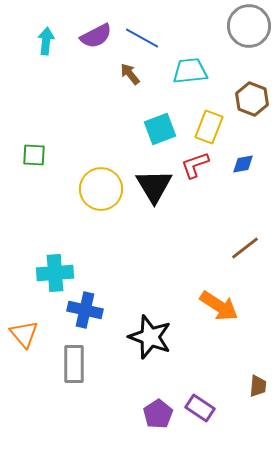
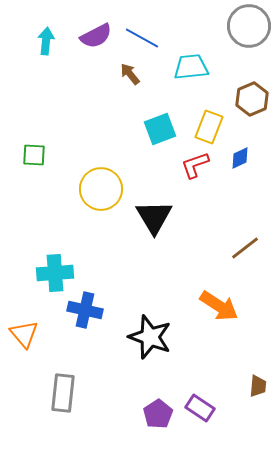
cyan trapezoid: moved 1 px right, 4 px up
brown hexagon: rotated 16 degrees clockwise
blue diamond: moved 3 px left, 6 px up; rotated 15 degrees counterclockwise
black triangle: moved 31 px down
gray rectangle: moved 11 px left, 29 px down; rotated 6 degrees clockwise
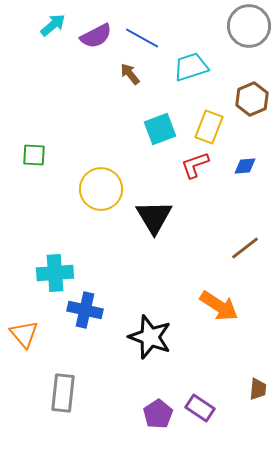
cyan arrow: moved 7 px right, 16 px up; rotated 44 degrees clockwise
cyan trapezoid: rotated 12 degrees counterclockwise
blue diamond: moved 5 px right, 8 px down; rotated 20 degrees clockwise
brown trapezoid: moved 3 px down
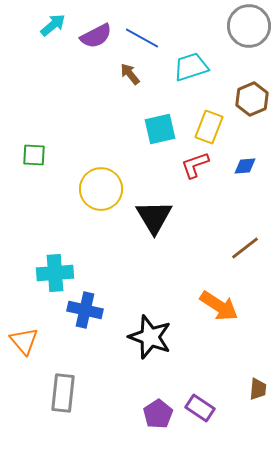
cyan square: rotated 8 degrees clockwise
orange triangle: moved 7 px down
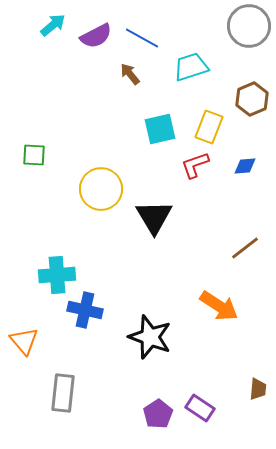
cyan cross: moved 2 px right, 2 px down
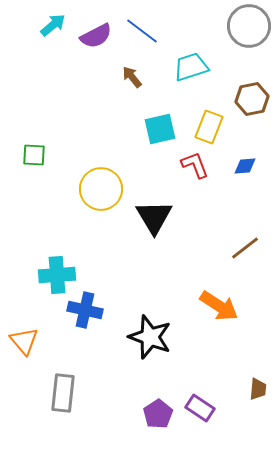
blue line: moved 7 px up; rotated 8 degrees clockwise
brown arrow: moved 2 px right, 3 px down
brown hexagon: rotated 12 degrees clockwise
red L-shape: rotated 88 degrees clockwise
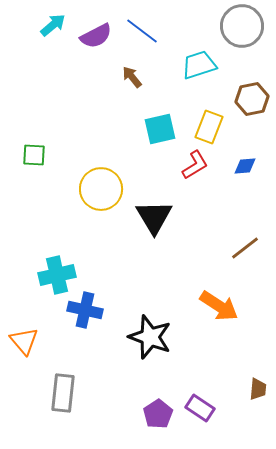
gray circle: moved 7 px left
cyan trapezoid: moved 8 px right, 2 px up
red L-shape: rotated 80 degrees clockwise
cyan cross: rotated 9 degrees counterclockwise
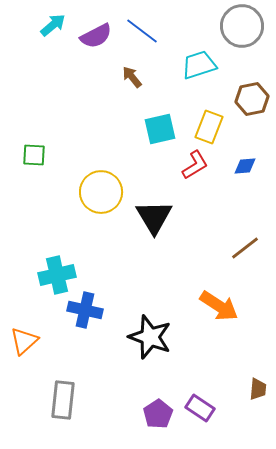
yellow circle: moved 3 px down
orange triangle: rotated 28 degrees clockwise
gray rectangle: moved 7 px down
